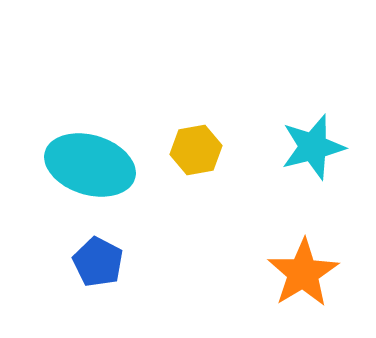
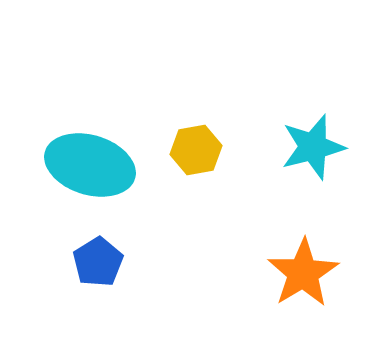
blue pentagon: rotated 12 degrees clockwise
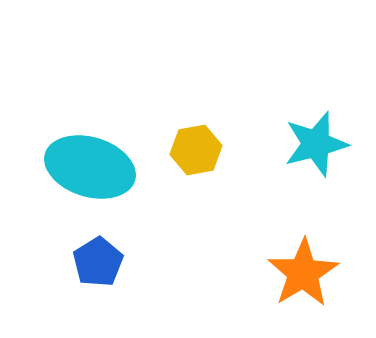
cyan star: moved 3 px right, 3 px up
cyan ellipse: moved 2 px down
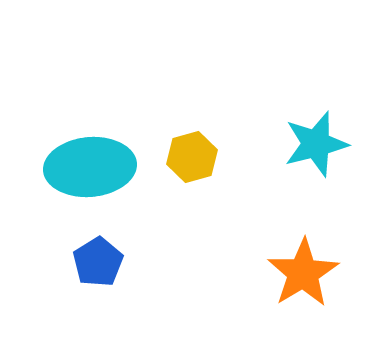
yellow hexagon: moved 4 px left, 7 px down; rotated 6 degrees counterclockwise
cyan ellipse: rotated 22 degrees counterclockwise
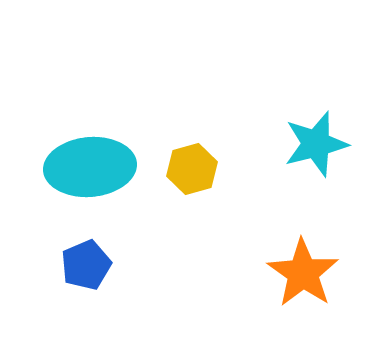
yellow hexagon: moved 12 px down
blue pentagon: moved 12 px left, 3 px down; rotated 9 degrees clockwise
orange star: rotated 6 degrees counterclockwise
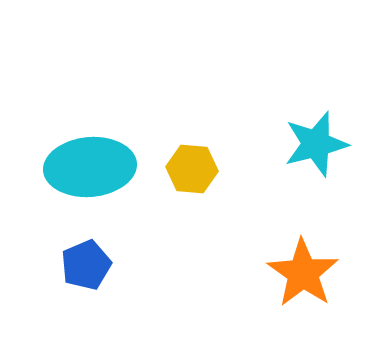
yellow hexagon: rotated 21 degrees clockwise
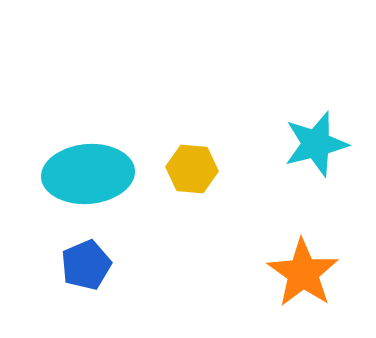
cyan ellipse: moved 2 px left, 7 px down
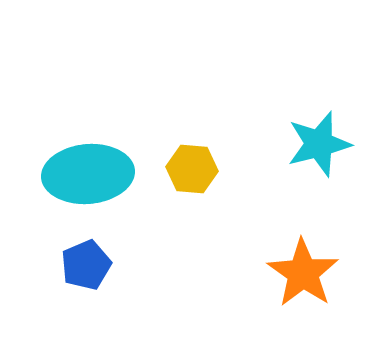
cyan star: moved 3 px right
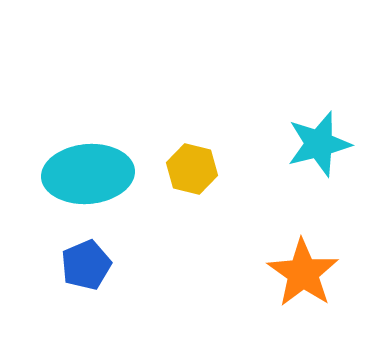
yellow hexagon: rotated 9 degrees clockwise
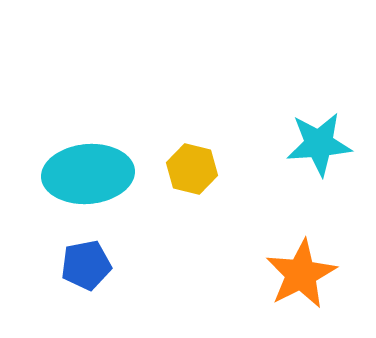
cyan star: rotated 10 degrees clockwise
blue pentagon: rotated 12 degrees clockwise
orange star: moved 2 px left, 1 px down; rotated 10 degrees clockwise
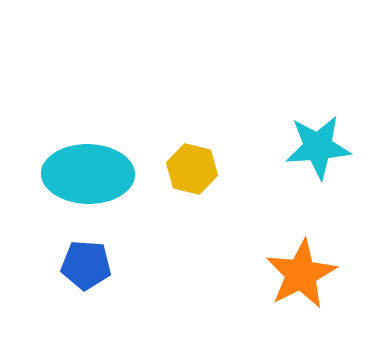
cyan star: moved 1 px left, 3 px down
cyan ellipse: rotated 6 degrees clockwise
blue pentagon: rotated 15 degrees clockwise
